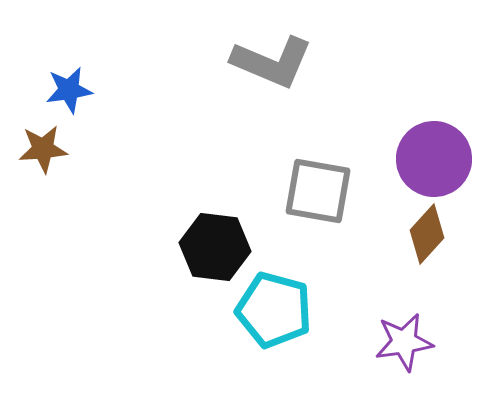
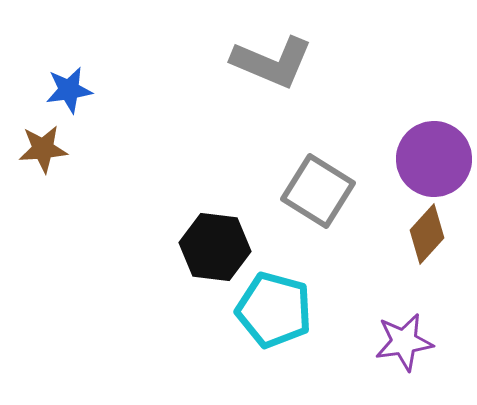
gray square: rotated 22 degrees clockwise
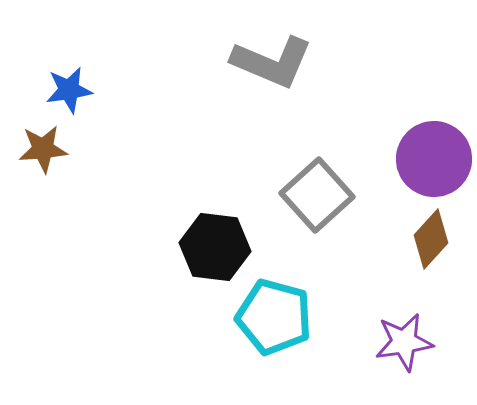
gray square: moved 1 px left, 4 px down; rotated 16 degrees clockwise
brown diamond: moved 4 px right, 5 px down
cyan pentagon: moved 7 px down
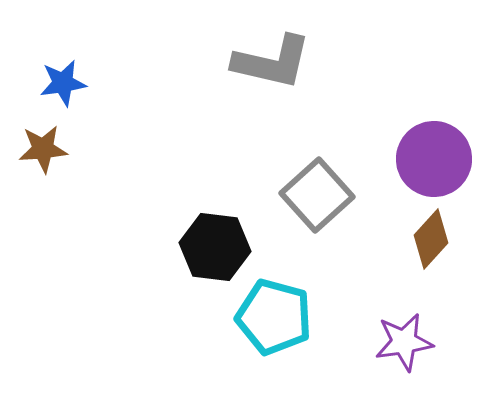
gray L-shape: rotated 10 degrees counterclockwise
blue star: moved 6 px left, 7 px up
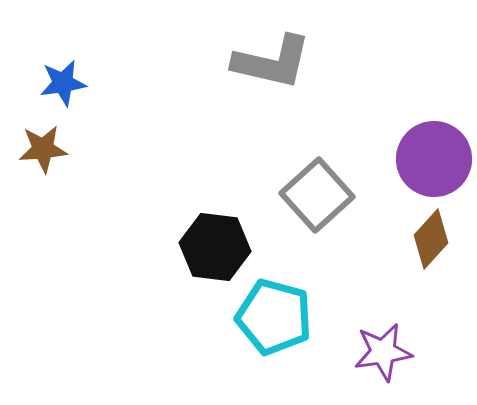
purple star: moved 21 px left, 10 px down
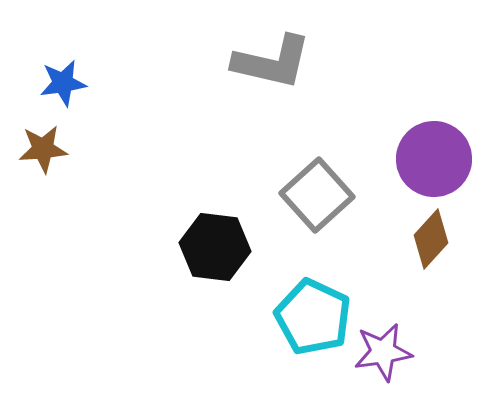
cyan pentagon: moved 39 px right; rotated 10 degrees clockwise
